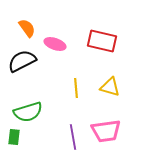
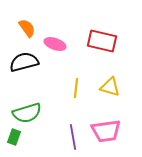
black semicircle: moved 2 px right, 1 px down; rotated 12 degrees clockwise
yellow line: rotated 12 degrees clockwise
green semicircle: moved 1 px left, 1 px down
green rectangle: rotated 14 degrees clockwise
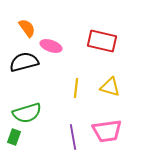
pink ellipse: moved 4 px left, 2 px down
pink trapezoid: moved 1 px right
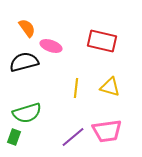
purple line: rotated 60 degrees clockwise
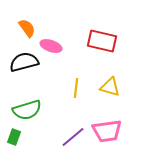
green semicircle: moved 3 px up
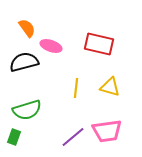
red rectangle: moved 3 px left, 3 px down
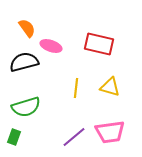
green semicircle: moved 1 px left, 3 px up
pink trapezoid: moved 3 px right, 1 px down
purple line: moved 1 px right
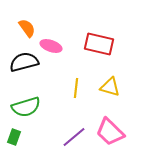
pink trapezoid: rotated 52 degrees clockwise
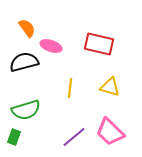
yellow line: moved 6 px left
green semicircle: moved 3 px down
